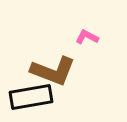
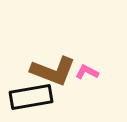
pink L-shape: moved 35 px down
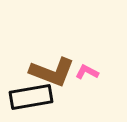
brown L-shape: moved 1 px left, 1 px down
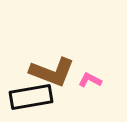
pink L-shape: moved 3 px right, 8 px down
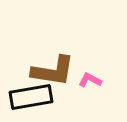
brown L-shape: moved 1 px right, 1 px up; rotated 12 degrees counterclockwise
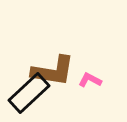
black rectangle: moved 2 px left, 4 px up; rotated 33 degrees counterclockwise
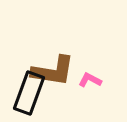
black rectangle: rotated 27 degrees counterclockwise
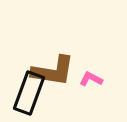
pink L-shape: moved 1 px right, 1 px up
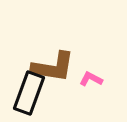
brown L-shape: moved 4 px up
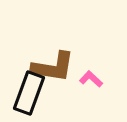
pink L-shape: rotated 15 degrees clockwise
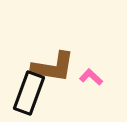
pink L-shape: moved 2 px up
